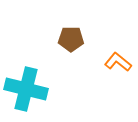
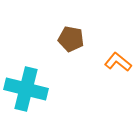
brown pentagon: rotated 10 degrees clockwise
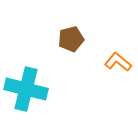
brown pentagon: rotated 25 degrees counterclockwise
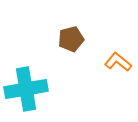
cyan cross: rotated 24 degrees counterclockwise
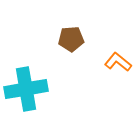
brown pentagon: rotated 10 degrees clockwise
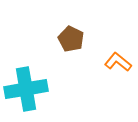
brown pentagon: rotated 30 degrees clockwise
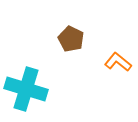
cyan cross: rotated 27 degrees clockwise
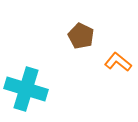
brown pentagon: moved 10 px right, 3 px up
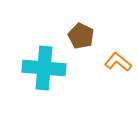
cyan cross: moved 18 px right, 21 px up; rotated 12 degrees counterclockwise
